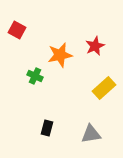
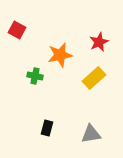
red star: moved 4 px right, 4 px up
green cross: rotated 14 degrees counterclockwise
yellow rectangle: moved 10 px left, 10 px up
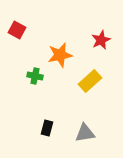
red star: moved 2 px right, 2 px up
yellow rectangle: moved 4 px left, 3 px down
gray triangle: moved 6 px left, 1 px up
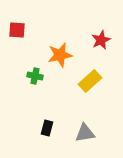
red square: rotated 24 degrees counterclockwise
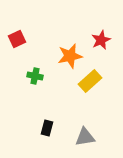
red square: moved 9 px down; rotated 30 degrees counterclockwise
orange star: moved 10 px right, 1 px down
gray triangle: moved 4 px down
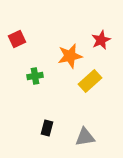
green cross: rotated 21 degrees counterclockwise
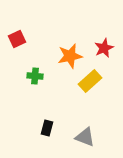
red star: moved 3 px right, 8 px down
green cross: rotated 14 degrees clockwise
gray triangle: rotated 30 degrees clockwise
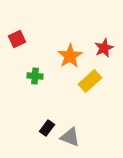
orange star: rotated 20 degrees counterclockwise
black rectangle: rotated 21 degrees clockwise
gray triangle: moved 15 px left
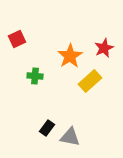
gray triangle: rotated 10 degrees counterclockwise
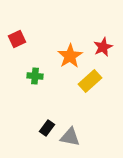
red star: moved 1 px left, 1 px up
